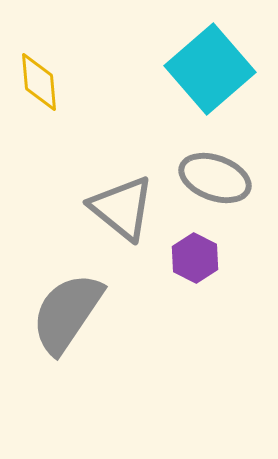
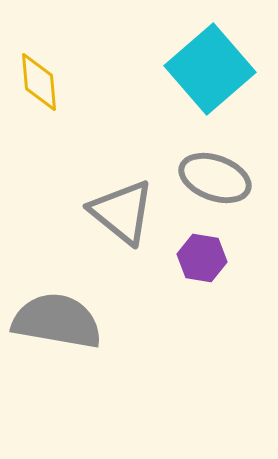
gray triangle: moved 4 px down
purple hexagon: moved 7 px right; rotated 18 degrees counterclockwise
gray semicircle: moved 10 px left, 8 px down; rotated 66 degrees clockwise
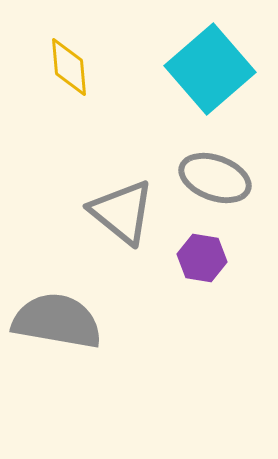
yellow diamond: moved 30 px right, 15 px up
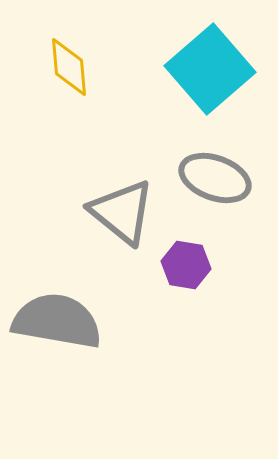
purple hexagon: moved 16 px left, 7 px down
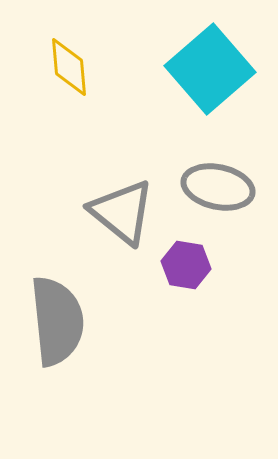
gray ellipse: moved 3 px right, 9 px down; rotated 8 degrees counterclockwise
gray semicircle: rotated 74 degrees clockwise
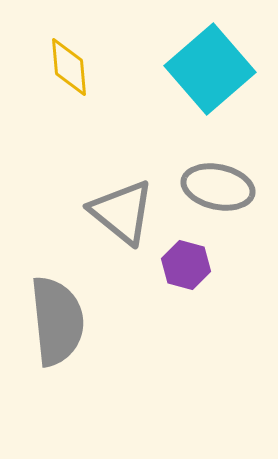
purple hexagon: rotated 6 degrees clockwise
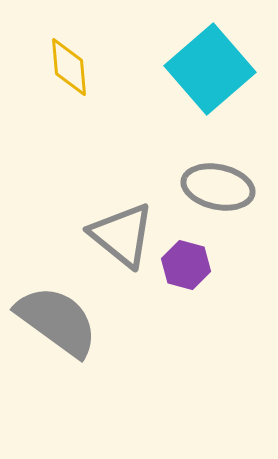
gray triangle: moved 23 px down
gray semicircle: rotated 48 degrees counterclockwise
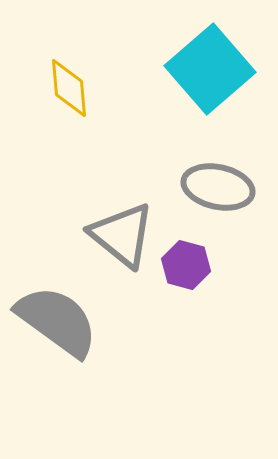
yellow diamond: moved 21 px down
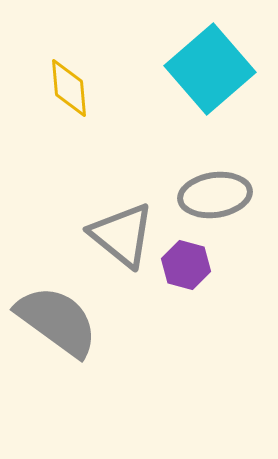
gray ellipse: moved 3 px left, 8 px down; rotated 20 degrees counterclockwise
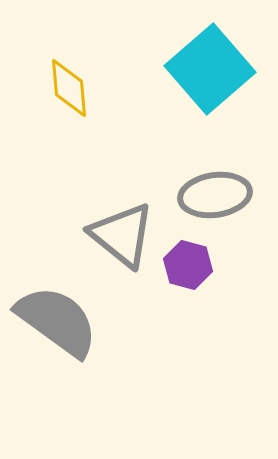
purple hexagon: moved 2 px right
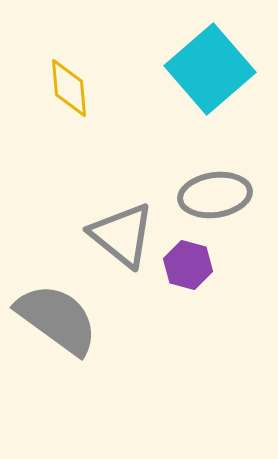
gray semicircle: moved 2 px up
